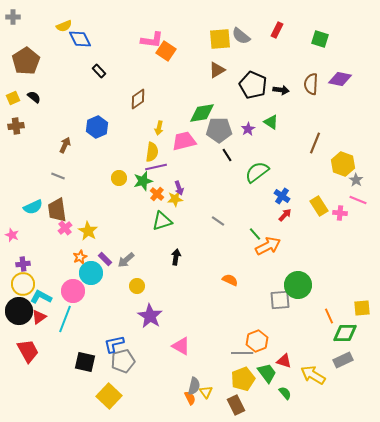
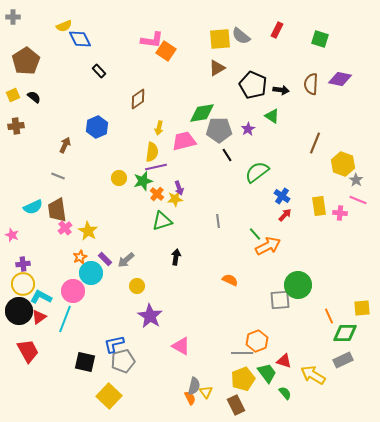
brown triangle at (217, 70): moved 2 px up
yellow square at (13, 98): moved 3 px up
green triangle at (271, 122): moved 1 px right, 6 px up
yellow rectangle at (319, 206): rotated 24 degrees clockwise
gray line at (218, 221): rotated 48 degrees clockwise
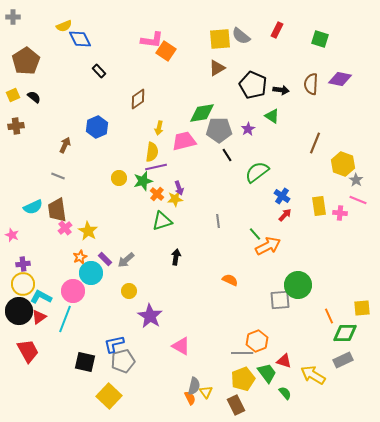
yellow circle at (137, 286): moved 8 px left, 5 px down
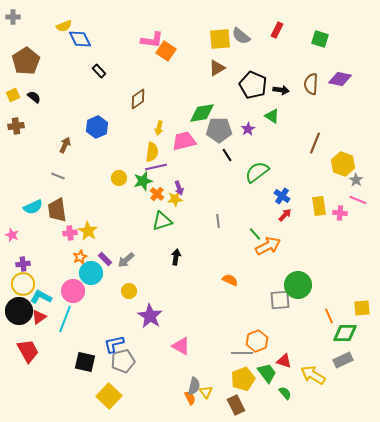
pink cross at (65, 228): moved 5 px right, 5 px down; rotated 32 degrees clockwise
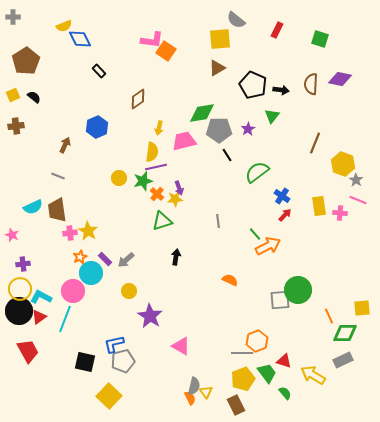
gray semicircle at (241, 36): moved 5 px left, 16 px up
green triangle at (272, 116): rotated 35 degrees clockwise
yellow circle at (23, 284): moved 3 px left, 5 px down
green circle at (298, 285): moved 5 px down
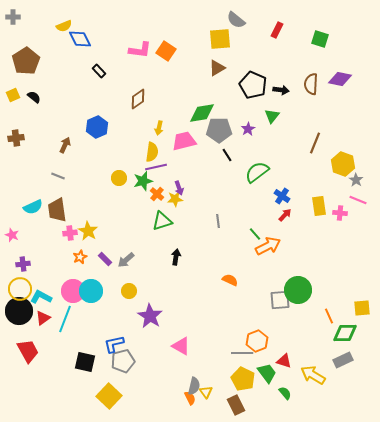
pink L-shape at (152, 40): moved 12 px left, 10 px down
brown cross at (16, 126): moved 12 px down
cyan circle at (91, 273): moved 18 px down
red triangle at (39, 317): moved 4 px right, 1 px down
yellow pentagon at (243, 379): rotated 25 degrees counterclockwise
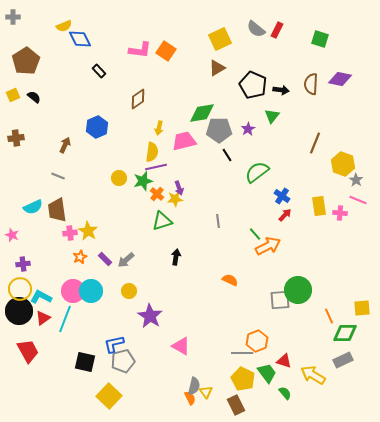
gray semicircle at (236, 20): moved 20 px right, 9 px down
yellow square at (220, 39): rotated 20 degrees counterclockwise
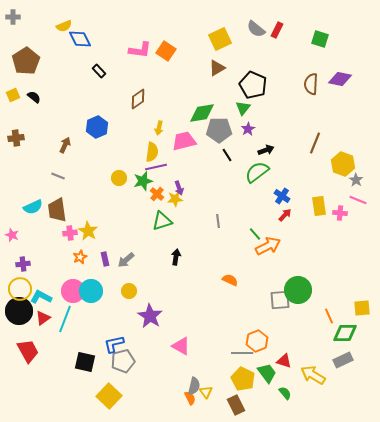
black arrow at (281, 90): moved 15 px left, 60 px down; rotated 28 degrees counterclockwise
green triangle at (272, 116): moved 29 px left, 8 px up
purple rectangle at (105, 259): rotated 32 degrees clockwise
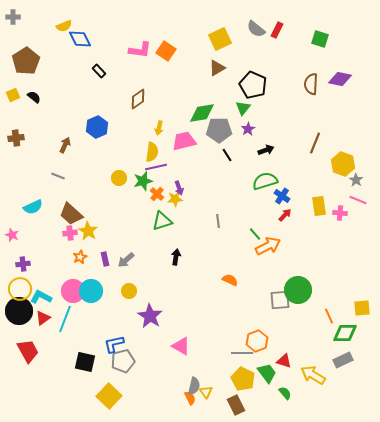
green semicircle at (257, 172): moved 8 px right, 9 px down; rotated 20 degrees clockwise
brown trapezoid at (57, 210): moved 14 px right, 4 px down; rotated 40 degrees counterclockwise
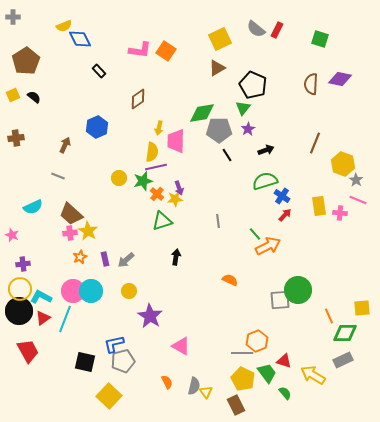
pink trapezoid at (184, 141): moved 8 px left; rotated 75 degrees counterclockwise
orange semicircle at (190, 398): moved 23 px left, 16 px up
